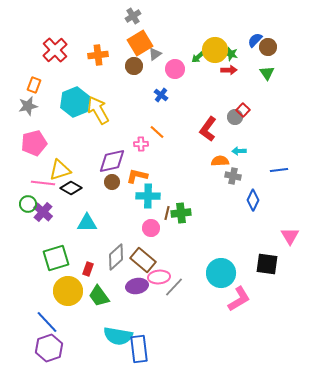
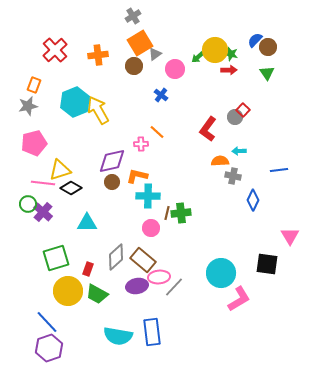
green trapezoid at (99, 296): moved 2 px left, 2 px up; rotated 25 degrees counterclockwise
blue rectangle at (139, 349): moved 13 px right, 17 px up
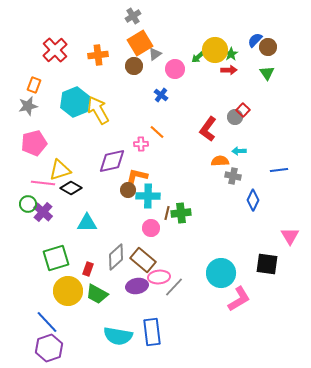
green star at (231, 54): rotated 24 degrees clockwise
brown circle at (112, 182): moved 16 px right, 8 px down
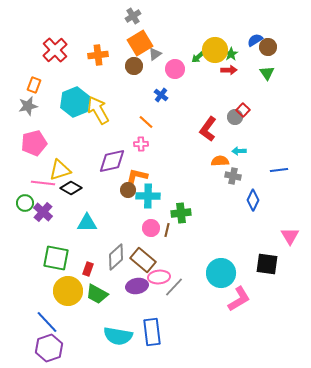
blue semicircle at (255, 40): rotated 14 degrees clockwise
orange line at (157, 132): moved 11 px left, 10 px up
green circle at (28, 204): moved 3 px left, 1 px up
brown line at (167, 213): moved 17 px down
green square at (56, 258): rotated 28 degrees clockwise
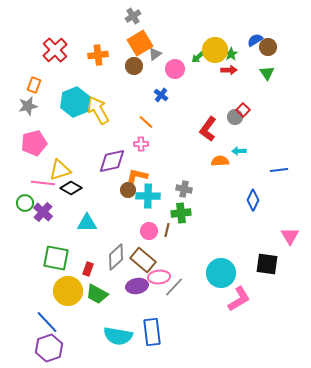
gray cross at (233, 176): moved 49 px left, 13 px down
pink circle at (151, 228): moved 2 px left, 3 px down
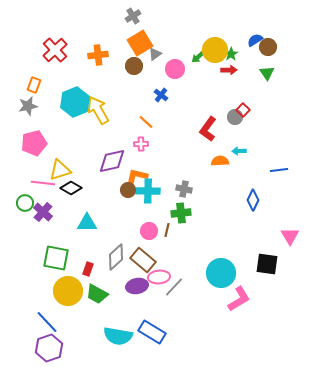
cyan cross at (148, 196): moved 5 px up
blue rectangle at (152, 332): rotated 52 degrees counterclockwise
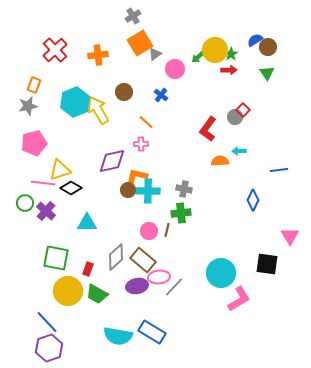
brown circle at (134, 66): moved 10 px left, 26 px down
purple cross at (43, 212): moved 3 px right, 1 px up
